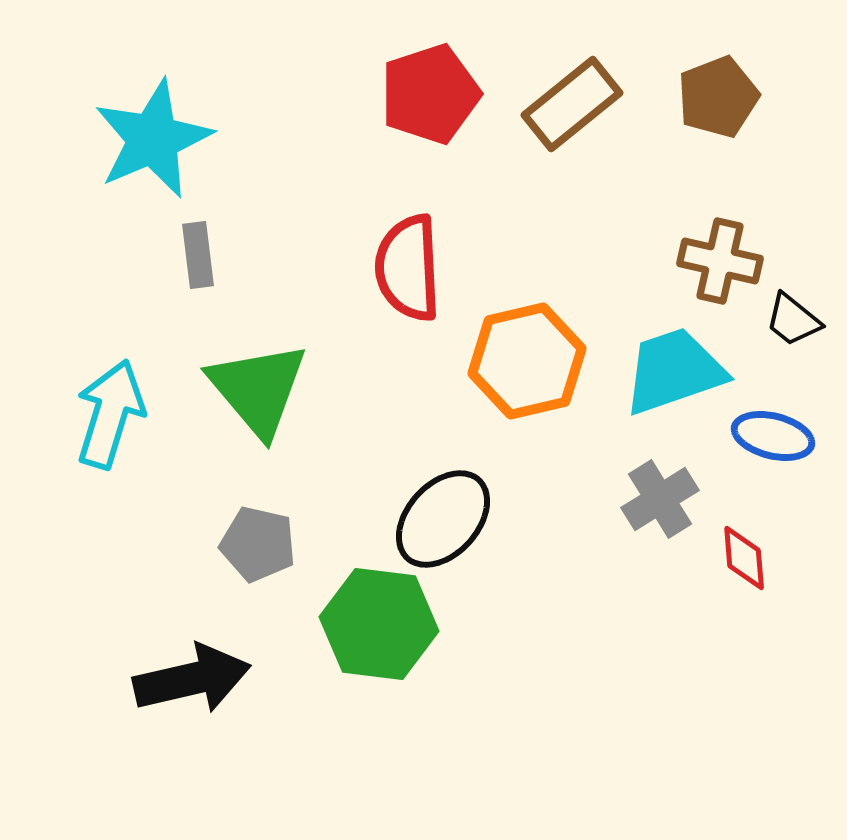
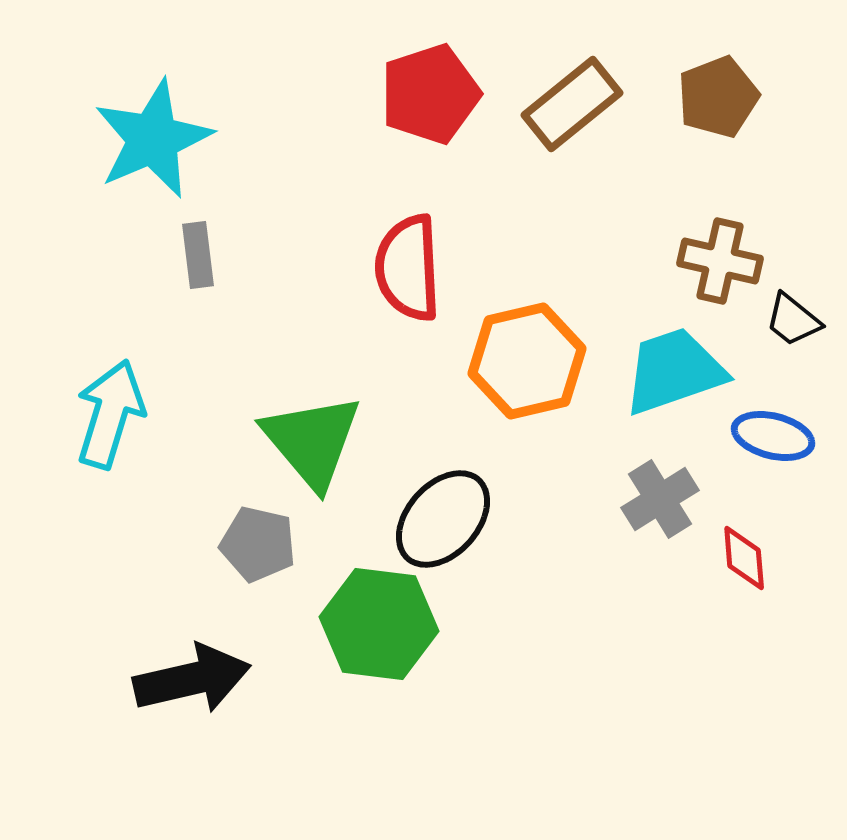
green triangle: moved 54 px right, 52 px down
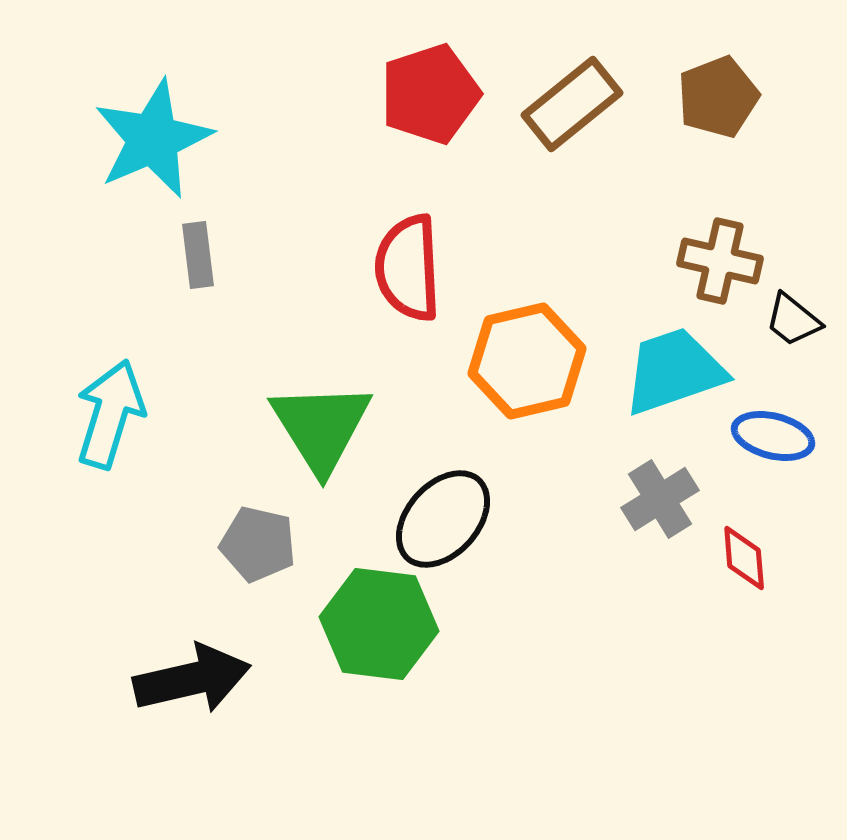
green triangle: moved 9 px right, 14 px up; rotated 8 degrees clockwise
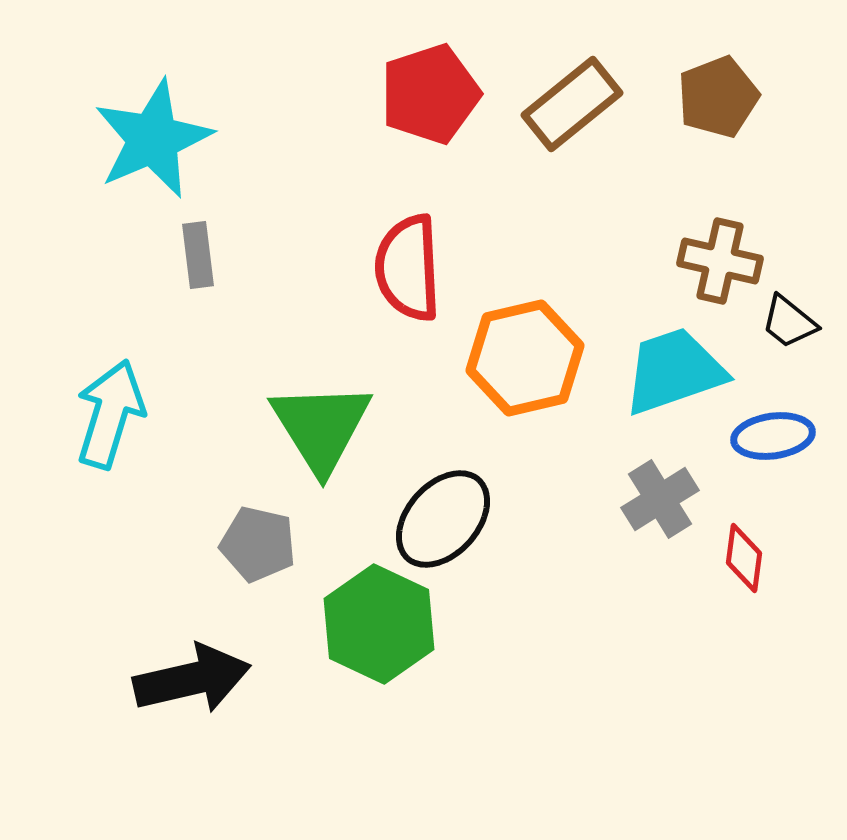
black trapezoid: moved 4 px left, 2 px down
orange hexagon: moved 2 px left, 3 px up
blue ellipse: rotated 22 degrees counterclockwise
red diamond: rotated 12 degrees clockwise
green hexagon: rotated 18 degrees clockwise
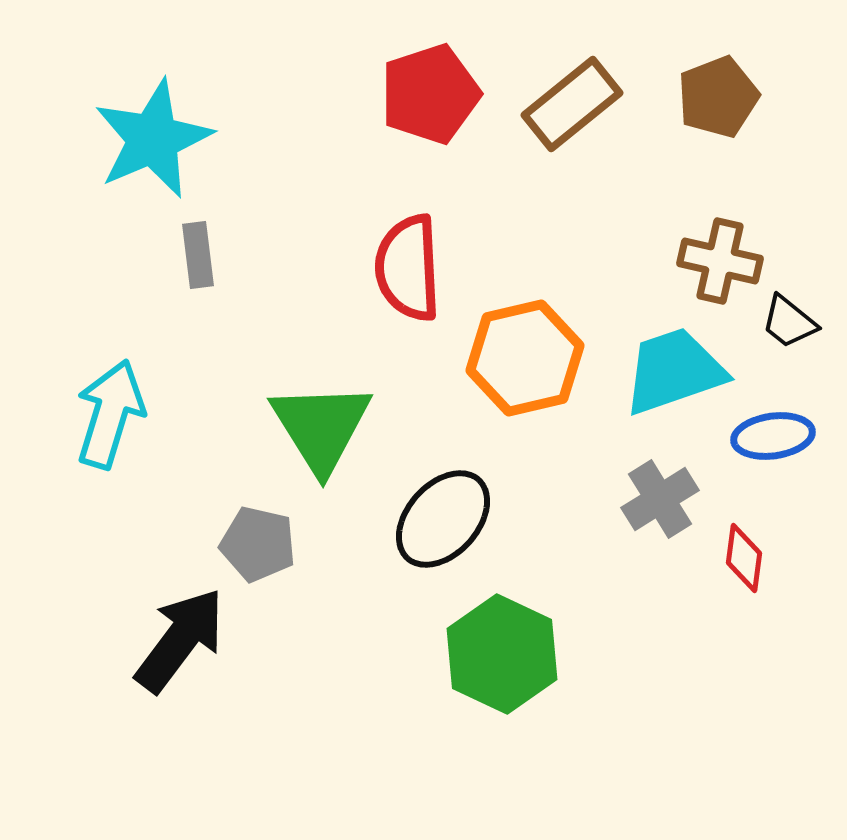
green hexagon: moved 123 px right, 30 px down
black arrow: moved 12 px left, 39 px up; rotated 40 degrees counterclockwise
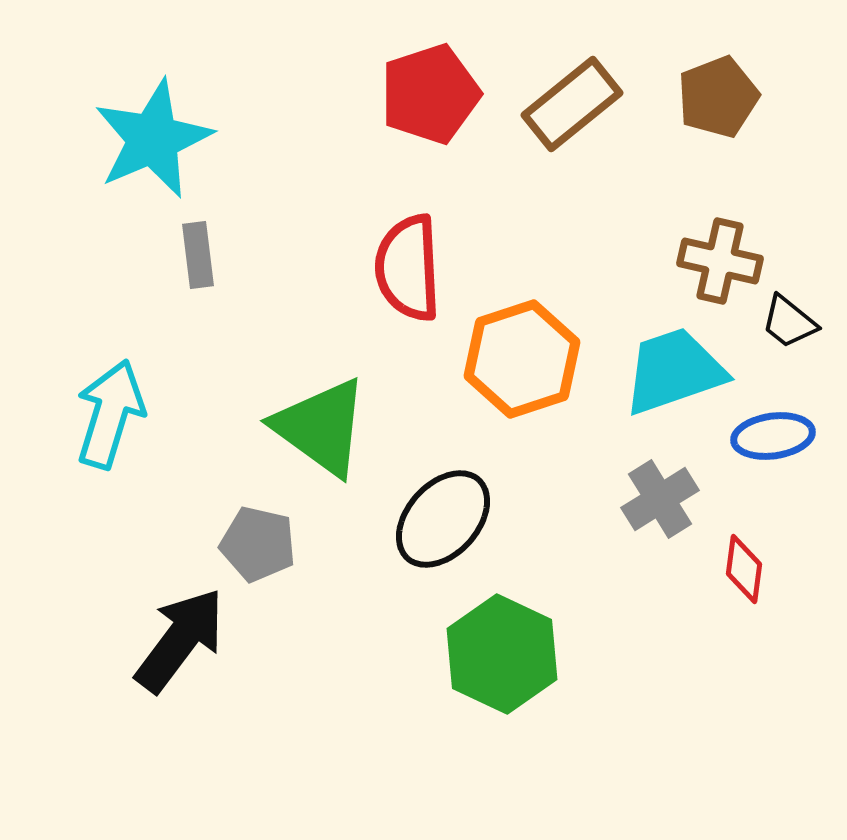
orange hexagon: moved 3 px left, 1 px down; rotated 5 degrees counterclockwise
green triangle: rotated 22 degrees counterclockwise
red diamond: moved 11 px down
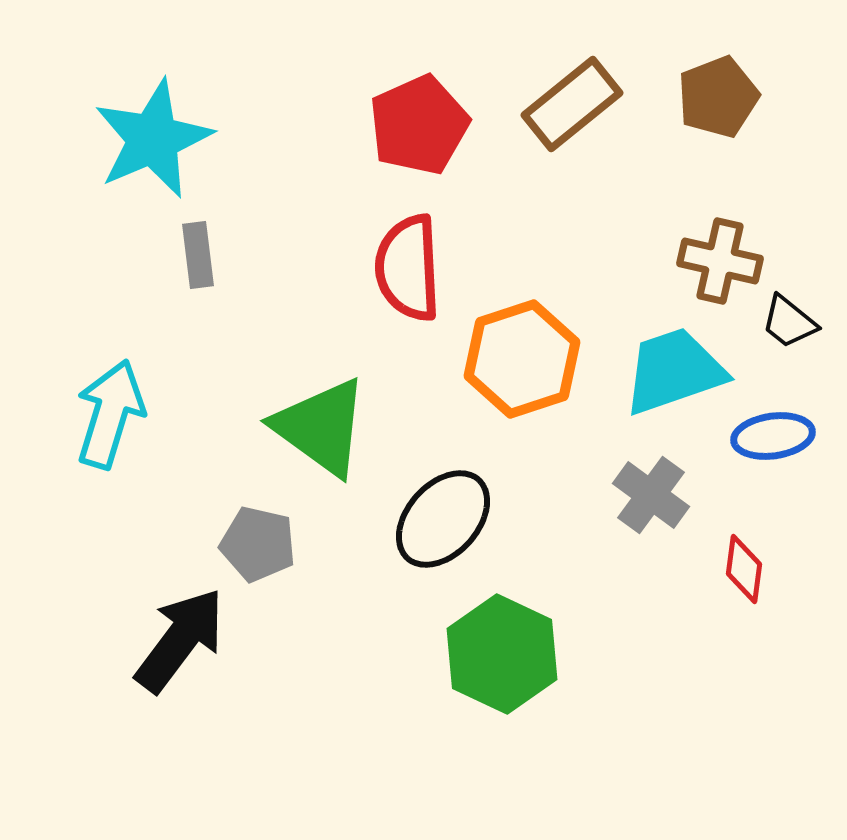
red pentagon: moved 11 px left, 31 px down; rotated 6 degrees counterclockwise
gray cross: moved 9 px left, 4 px up; rotated 22 degrees counterclockwise
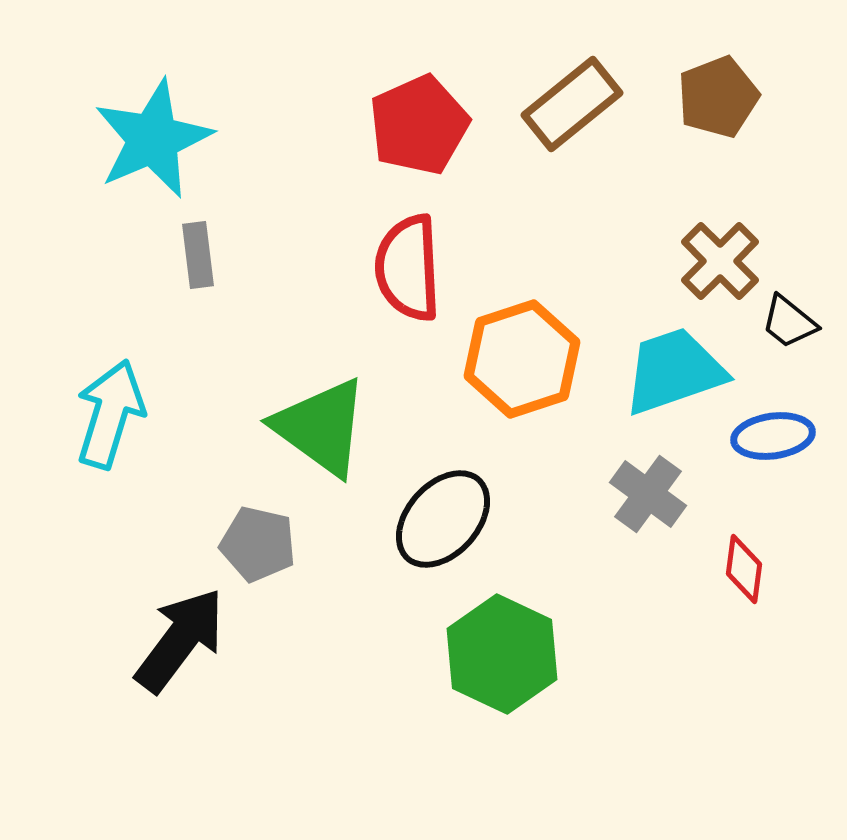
brown cross: rotated 32 degrees clockwise
gray cross: moved 3 px left, 1 px up
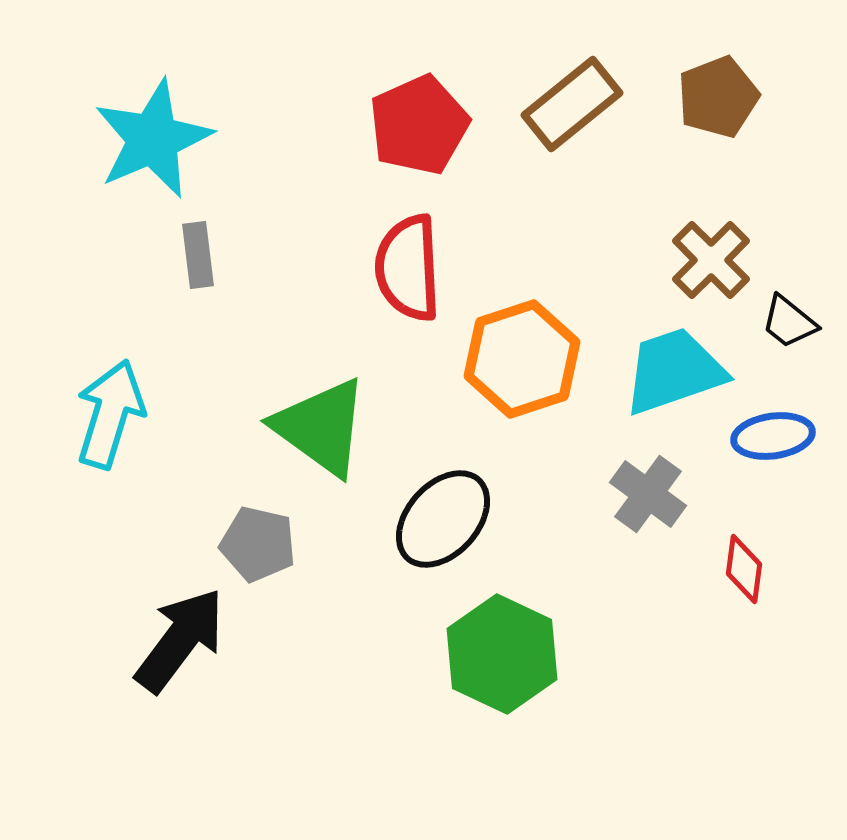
brown cross: moved 9 px left, 1 px up
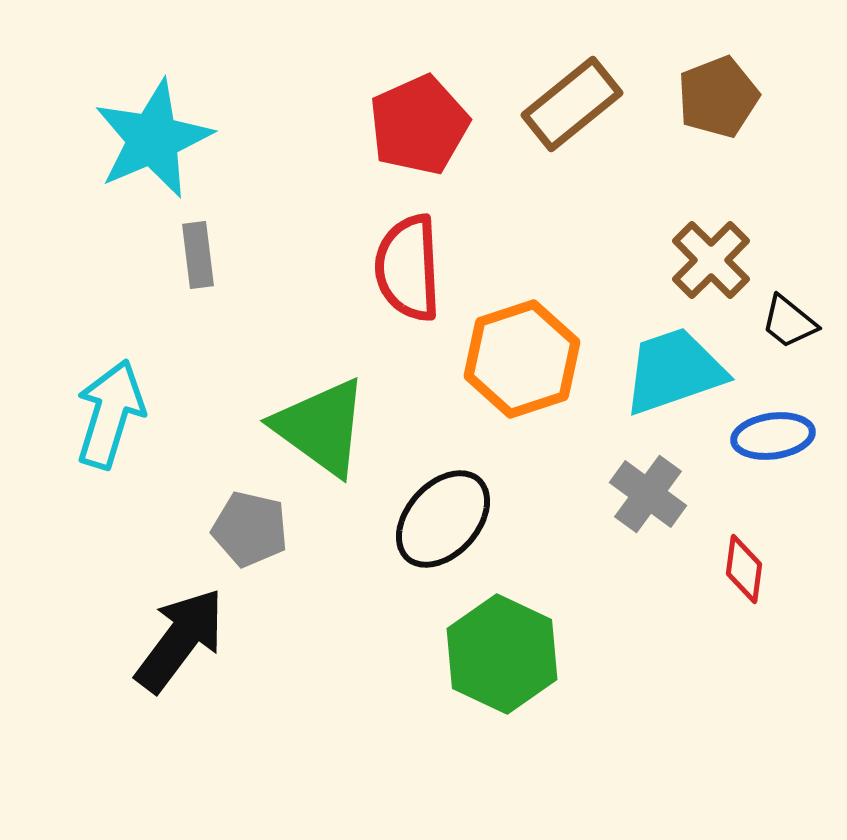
gray pentagon: moved 8 px left, 15 px up
